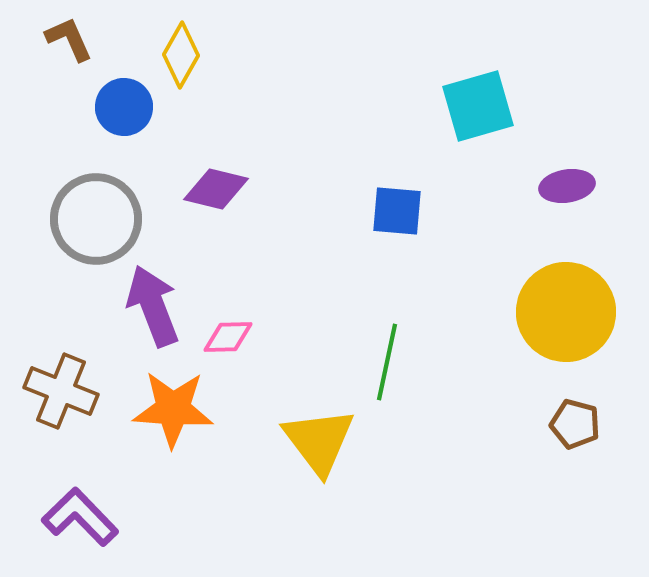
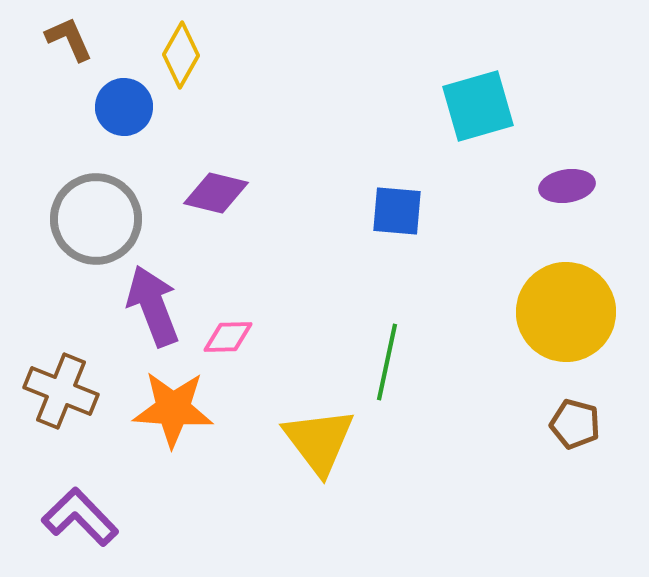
purple diamond: moved 4 px down
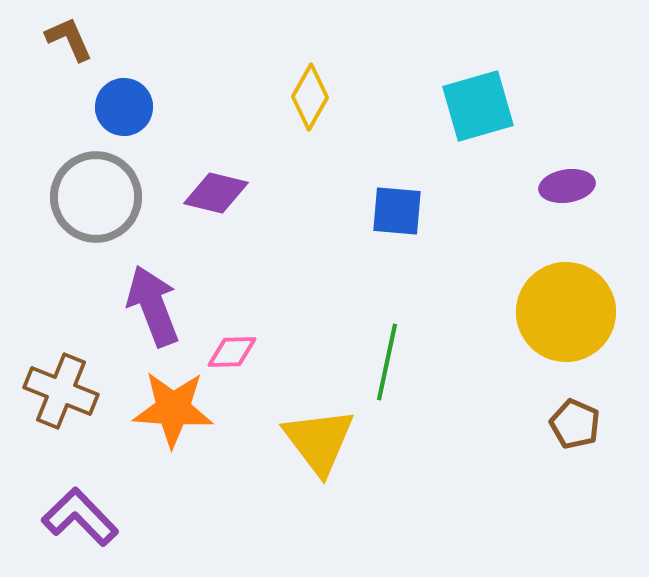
yellow diamond: moved 129 px right, 42 px down
gray circle: moved 22 px up
pink diamond: moved 4 px right, 15 px down
brown pentagon: rotated 9 degrees clockwise
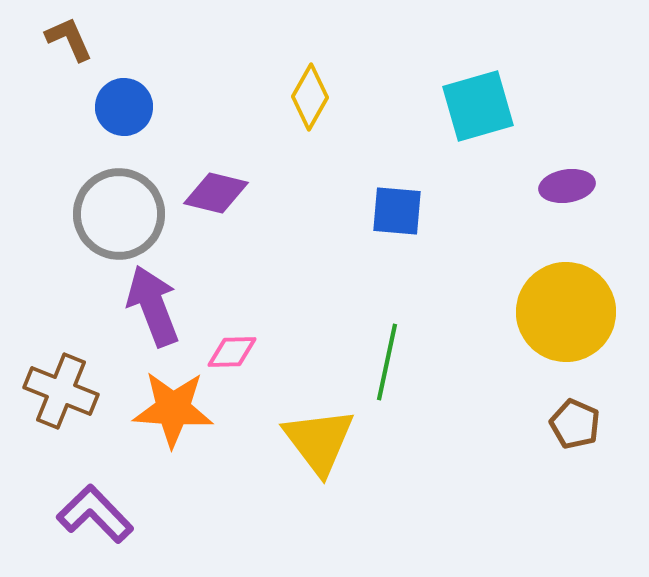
gray circle: moved 23 px right, 17 px down
purple L-shape: moved 15 px right, 3 px up
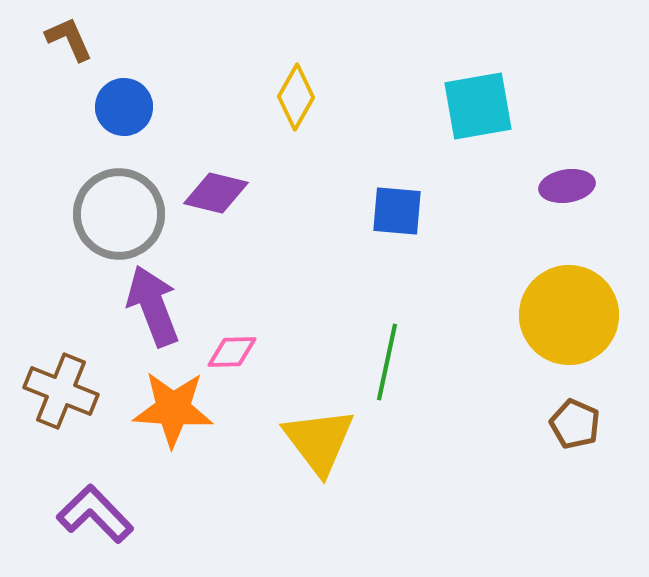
yellow diamond: moved 14 px left
cyan square: rotated 6 degrees clockwise
yellow circle: moved 3 px right, 3 px down
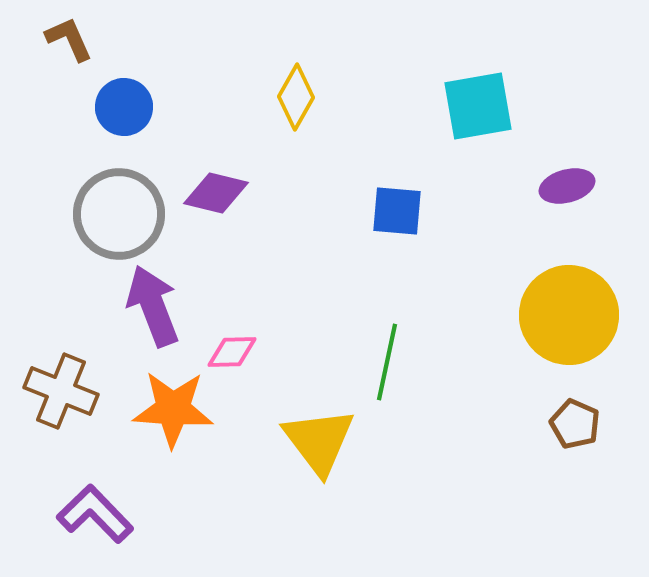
purple ellipse: rotated 6 degrees counterclockwise
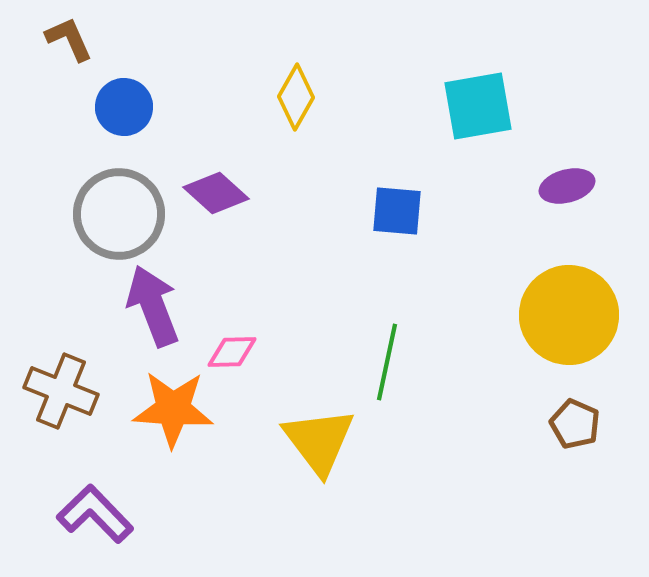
purple diamond: rotated 28 degrees clockwise
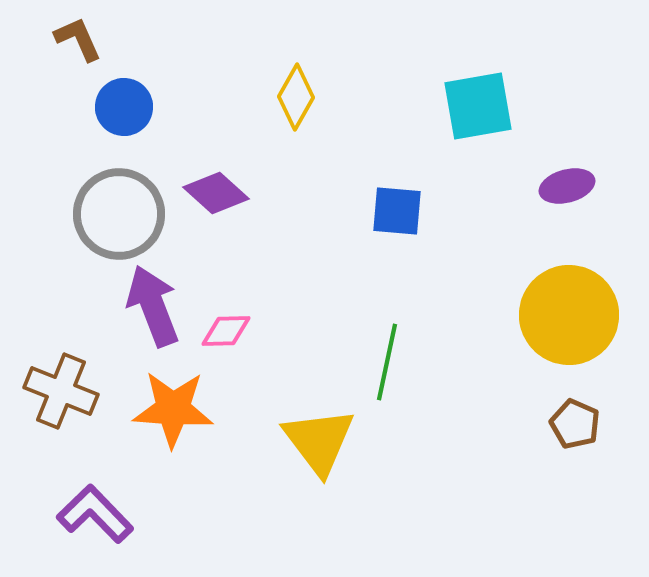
brown L-shape: moved 9 px right
pink diamond: moved 6 px left, 21 px up
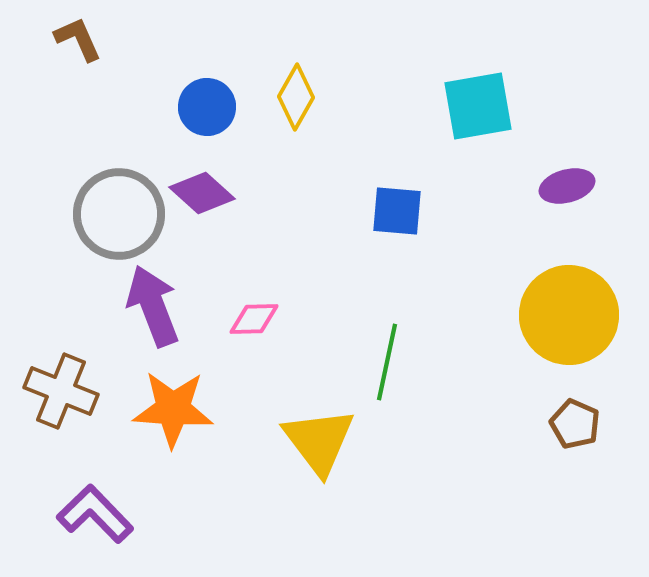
blue circle: moved 83 px right
purple diamond: moved 14 px left
pink diamond: moved 28 px right, 12 px up
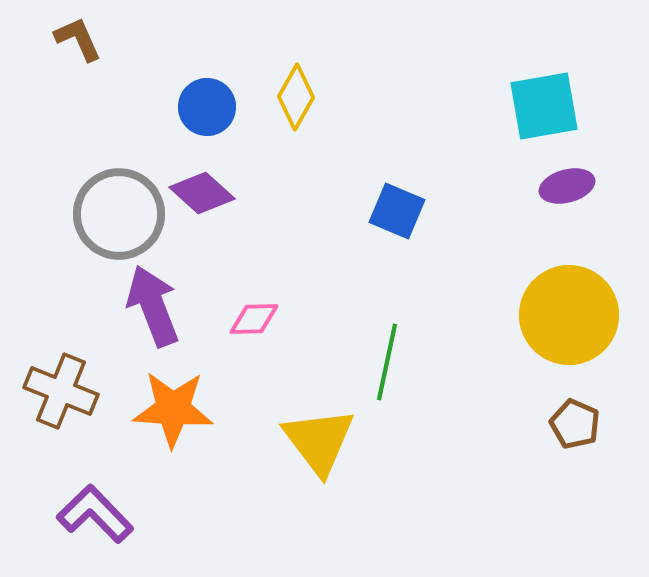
cyan square: moved 66 px right
blue square: rotated 18 degrees clockwise
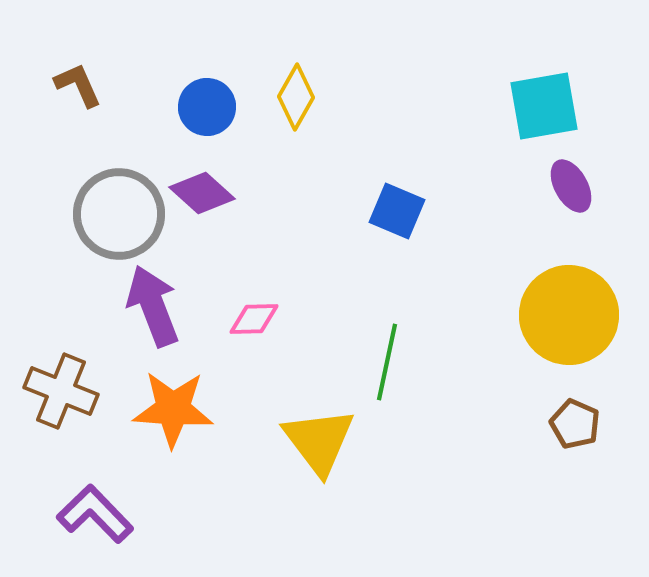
brown L-shape: moved 46 px down
purple ellipse: moved 4 px right; rotated 76 degrees clockwise
